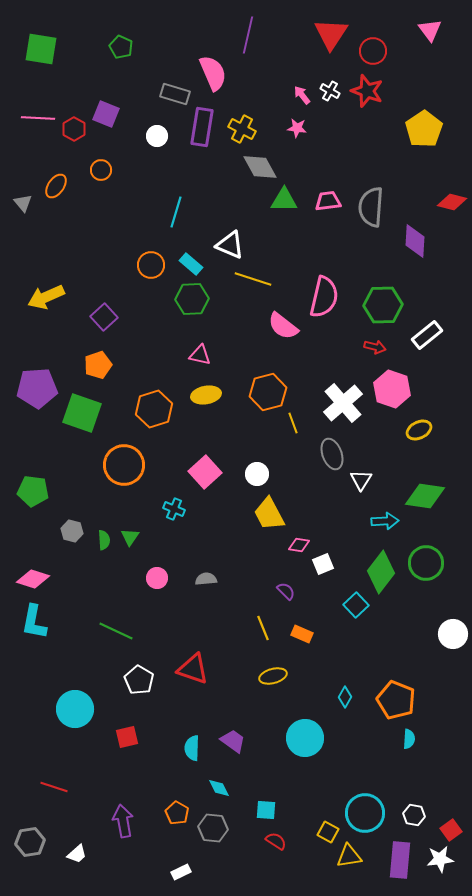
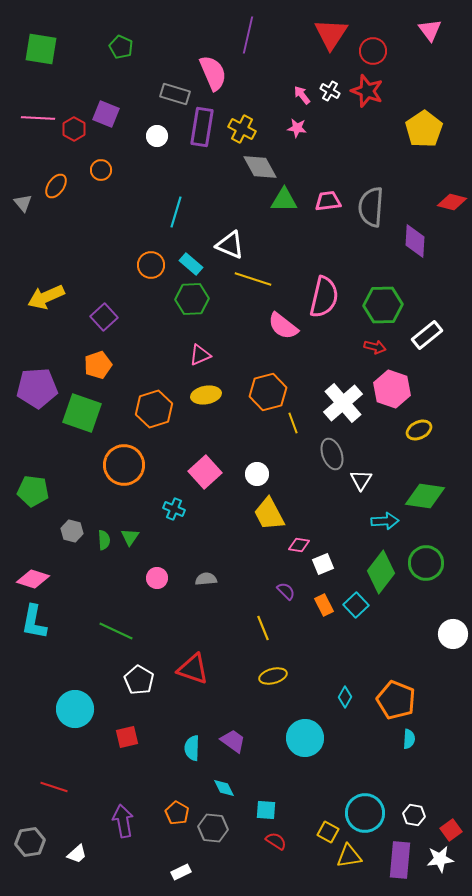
pink triangle at (200, 355): rotated 35 degrees counterclockwise
orange rectangle at (302, 634): moved 22 px right, 29 px up; rotated 40 degrees clockwise
cyan diamond at (219, 788): moved 5 px right
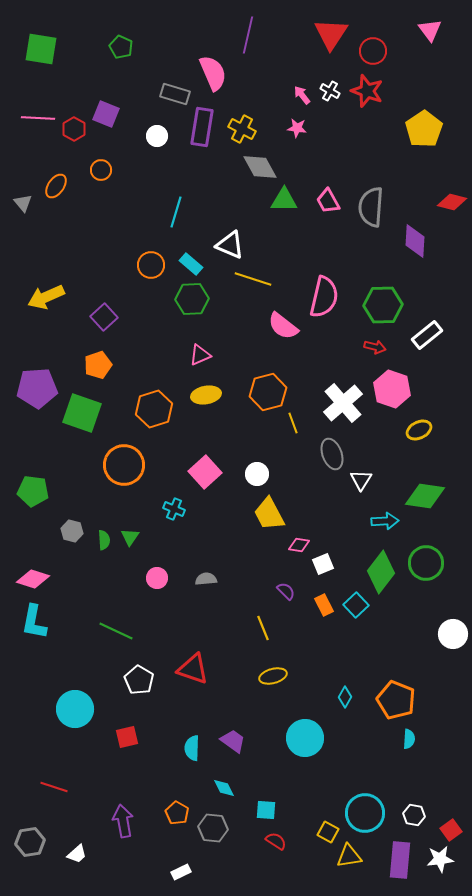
pink trapezoid at (328, 201): rotated 112 degrees counterclockwise
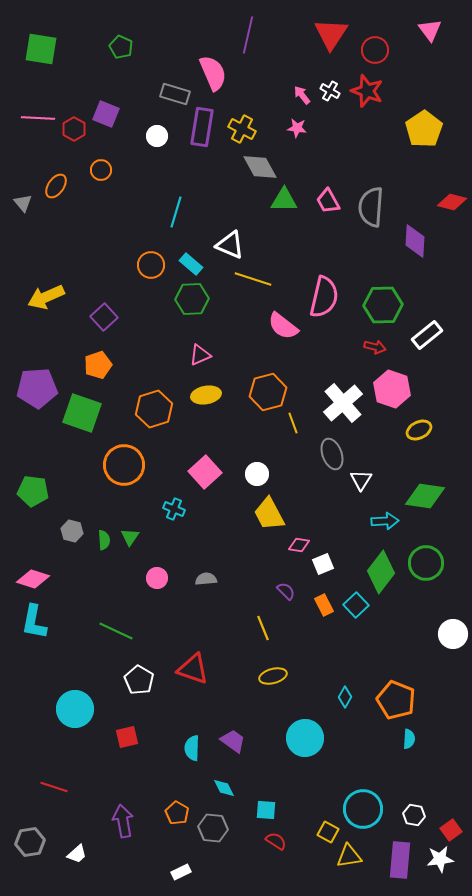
red circle at (373, 51): moved 2 px right, 1 px up
cyan circle at (365, 813): moved 2 px left, 4 px up
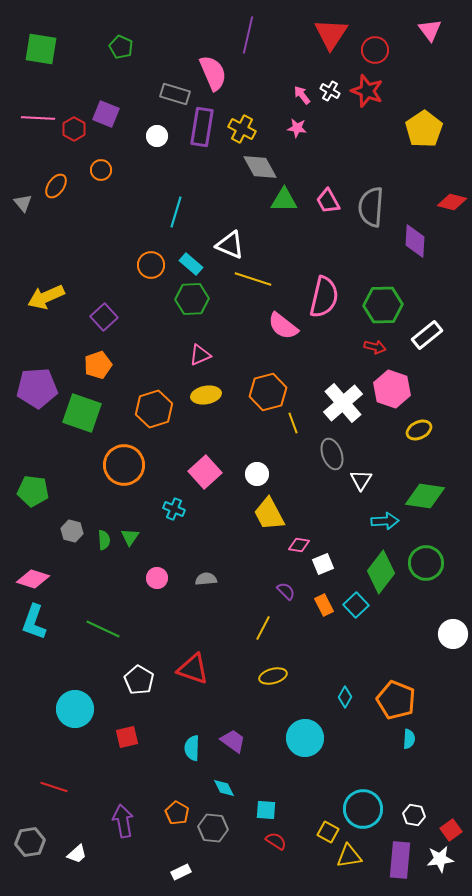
cyan L-shape at (34, 622): rotated 9 degrees clockwise
yellow line at (263, 628): rotated 50 degrees clockwise
green line at (116, 631): moved 13 px left, 2 px up
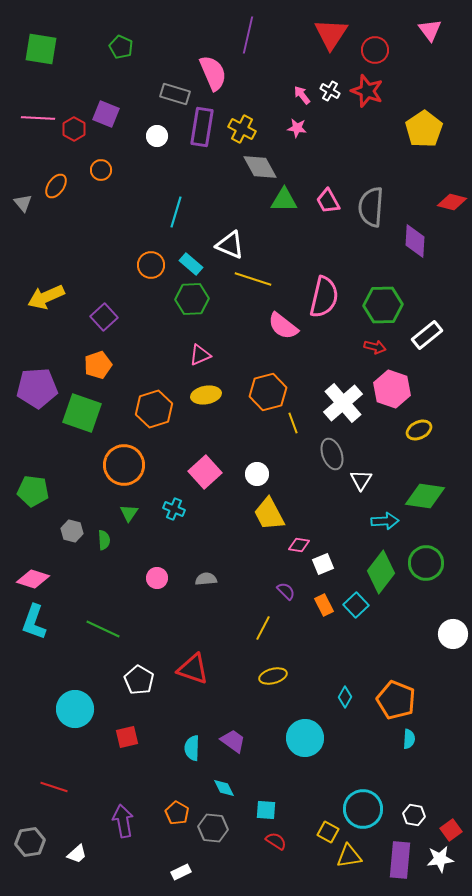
green triangle at (130, 537): moved 1 px left, 24 px up
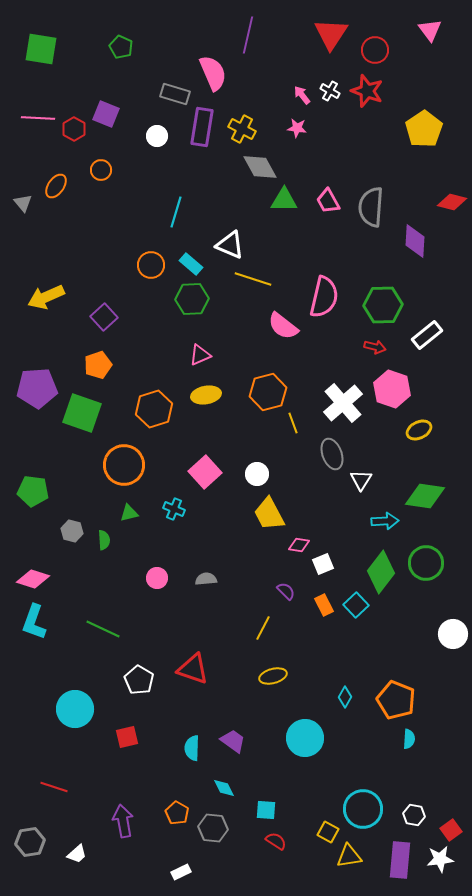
green triangle at (129, 513): rotated 42 degrees clockwise
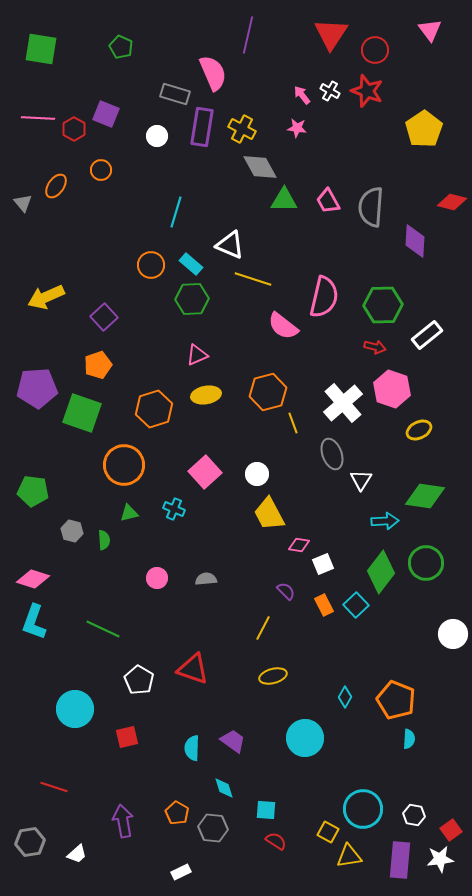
pink triangle at (200, 355): moved 3 px left
cyan diamond at (224, 788): rotated 10 degrees clockwise
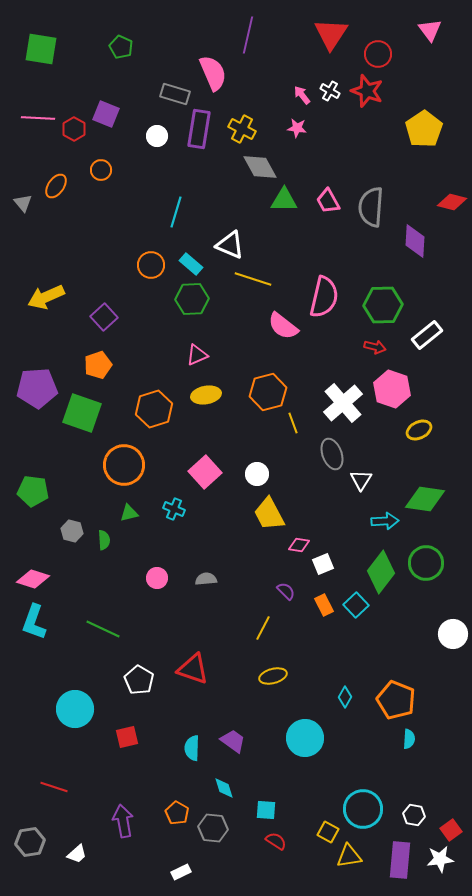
red circle at (375, 50): moved 3 px right, 4 px down
purple rectangle at (202, 127): moved 3 px left, 2 px down
green diamond at (425, 496): moved 3 px down
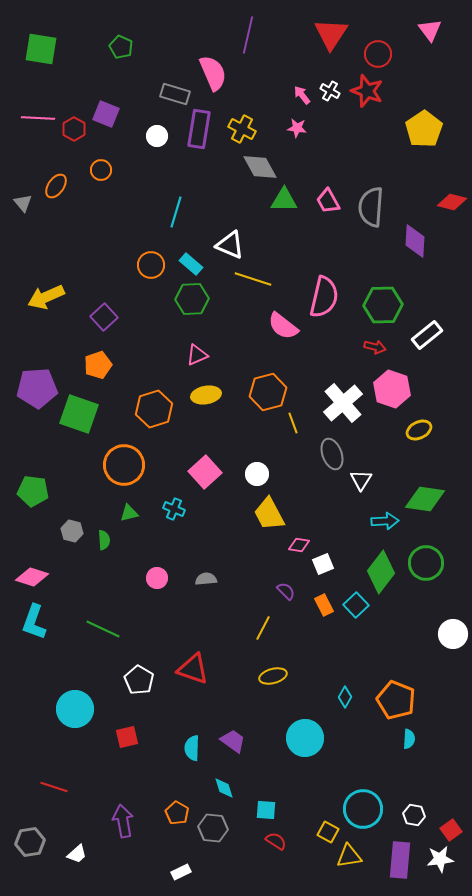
green square at (82, 413): moved 3 px left, 1 px down
pink diamond at (33, 579): moved 1 px left, 2 px up
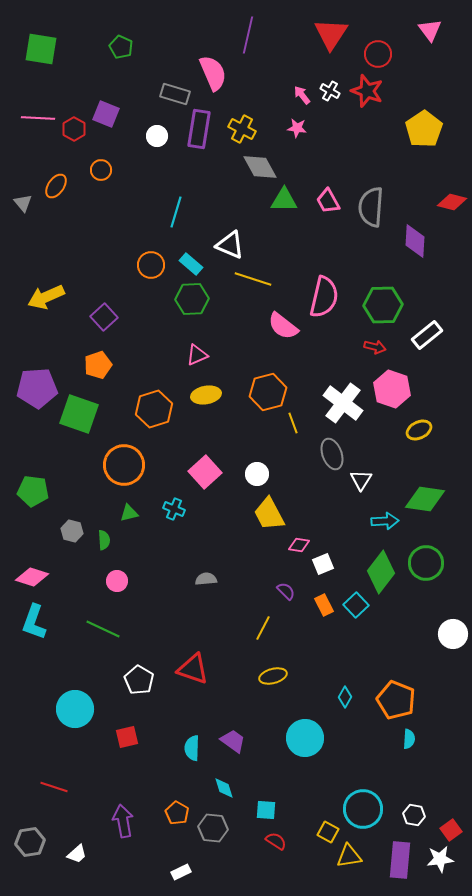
white cross at (343, 403): rotated 12 degrees counterclockwise
pink circle at (157, 578): moved 40 px left, 3 px down
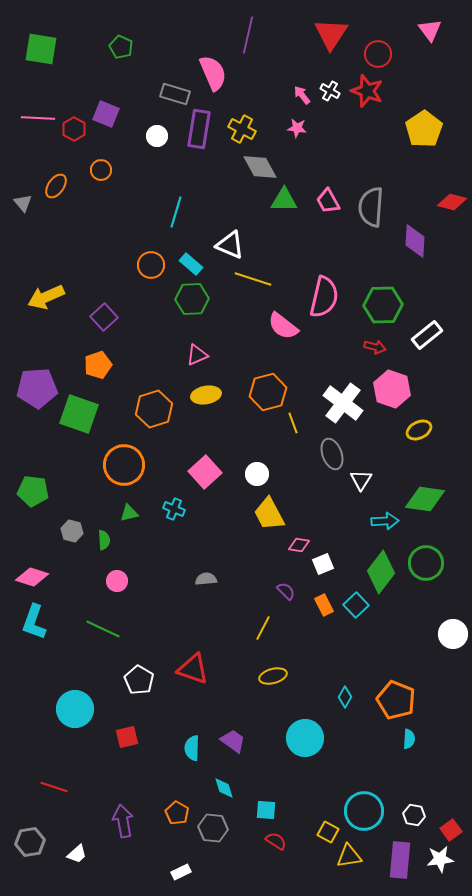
cyan circle at (363, 809): moved 1 px right, 2 px down
